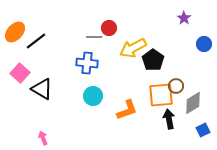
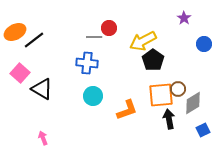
orange ellipse: rotated 20 degrees clockwise
black line: moved 2 px left, 1 px up
yellow arrow: moved 10 px right, 7 px up
brown circle: moved 2 px right, 3 px down
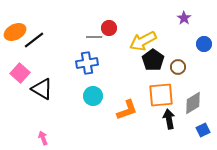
blue cross: rotated 15 degrees counterclockwise
brown circle: moved 22 px up
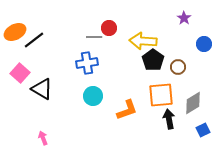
yellow arrow: rotated 32 degrees clockwise
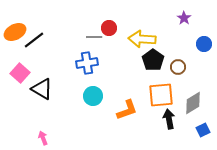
yellow arrow: moved 1 px left, 2 px up
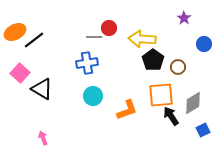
black arrow: moved 2 px right, 3 px up; rotated 24 degrees counterclockwise
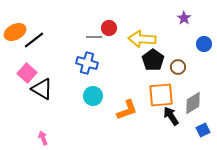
blue cross: rotated 25 degrees clockwise
pink square: moved 7 px right
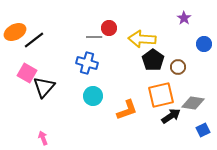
pink square: rotated 12 degrees counterclockwise
black triangle: moved 2 px right, 2 px up; rotated 40 degrees clockwise
orange square: rotated 8 degrees counterclockwise
gray diamond: rotated 40 degrees clockwise
black arrow: rotated 90 degrees clockwise
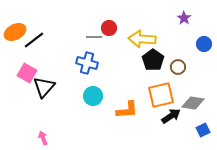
orange L-shape: rotated 15 degrees clockwise
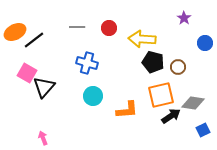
gray line: moved 17 px left, 10 px up
blue circle: moved 1 px right, 1 px up
black pentagon: moved 2 px down; rotated 20 degrees counterclockwise
